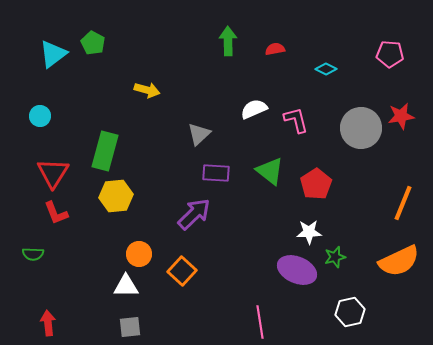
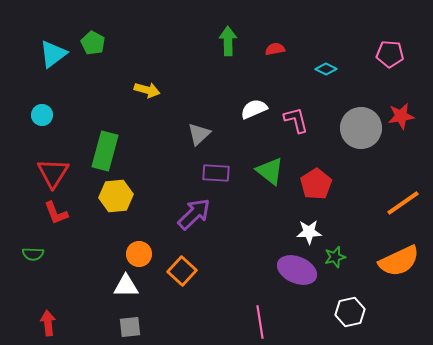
cyan circle: moved 2 px right, 1 px up
orange line: rotated 33 degrees clockwise
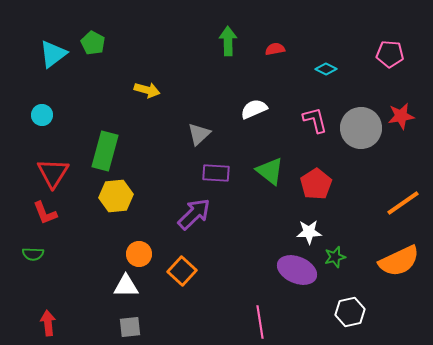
pink L-shape: moved 19 px right
red L-shape: moved 11 px left
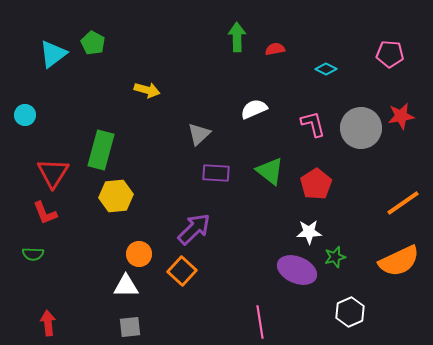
green arrow: moved 9 px right, 4 px up
cyan circle: moved 17 px left
pink L-shape: moved 2 px left, 4 px down
green rectangle: moved 4 px left, 1 px up
purple arrow: moved 15 px down
white hexagon: rotated 12 degrees counterclockwise
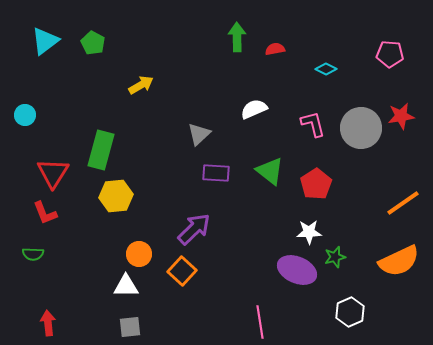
cyan triangle: moved 8 px left, 13 px up
yellow arrow: moved 6 px left, 5 px up; rotated 45 degrees counterclockwise
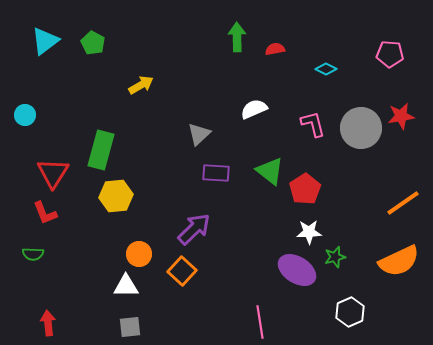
red pentagon: moved 11 px left, 5 px down
purple ellipse: rotated 9 degrees clockwise
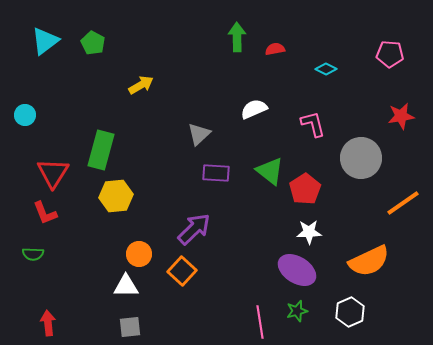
gray circle: moved 30 px down
green star: moved 38 px left, 54 px down
orange semicircle: moved 30 px left
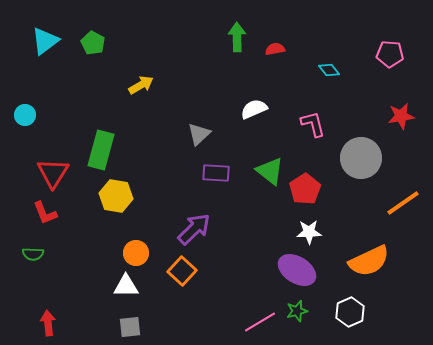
cyan diamond: moved 3 px right, 1 px down; rotated 25 degrees clockwise
yellow hexagon: rotated 16 degrees clockwise
orange circle: moved 3 px left, 1 px up
pink line: rotated 68 degrees clockwise
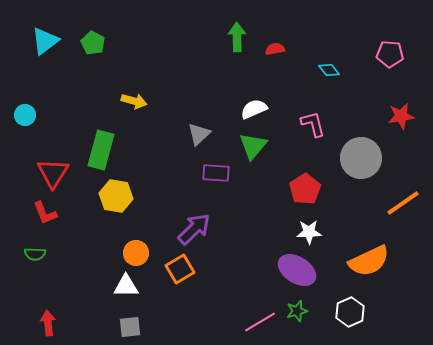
yellow arrow: moved 7 px left, 16 px down; rotated 45 degrees clockwise
green triangle: moved 17 px left, 25 px up; rotated 32 degrees clockwise
green semicircle: moved 2 px right
orange square: moved 2 px left, 2 px up; rotated 16 degrees clockwise
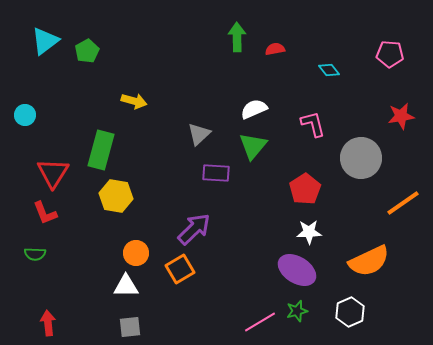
green pentagon: moved 6 px left, 8 px down; rotated 15 degrees clockwise
